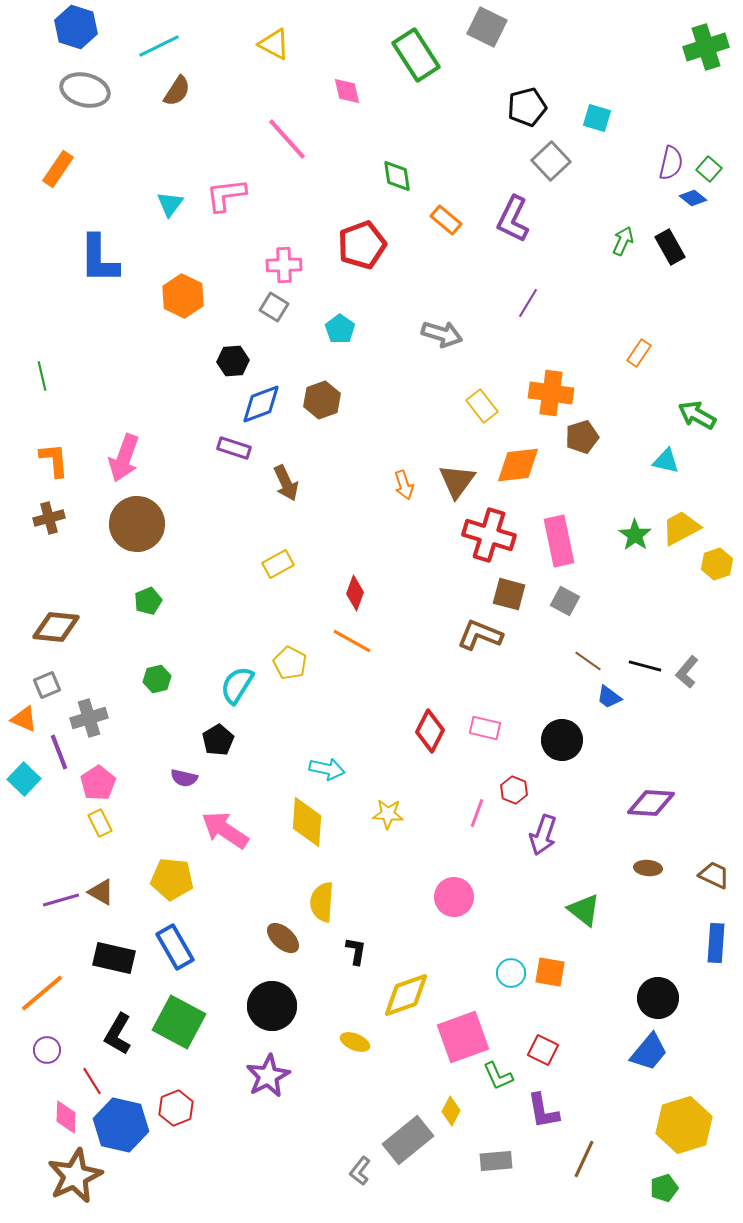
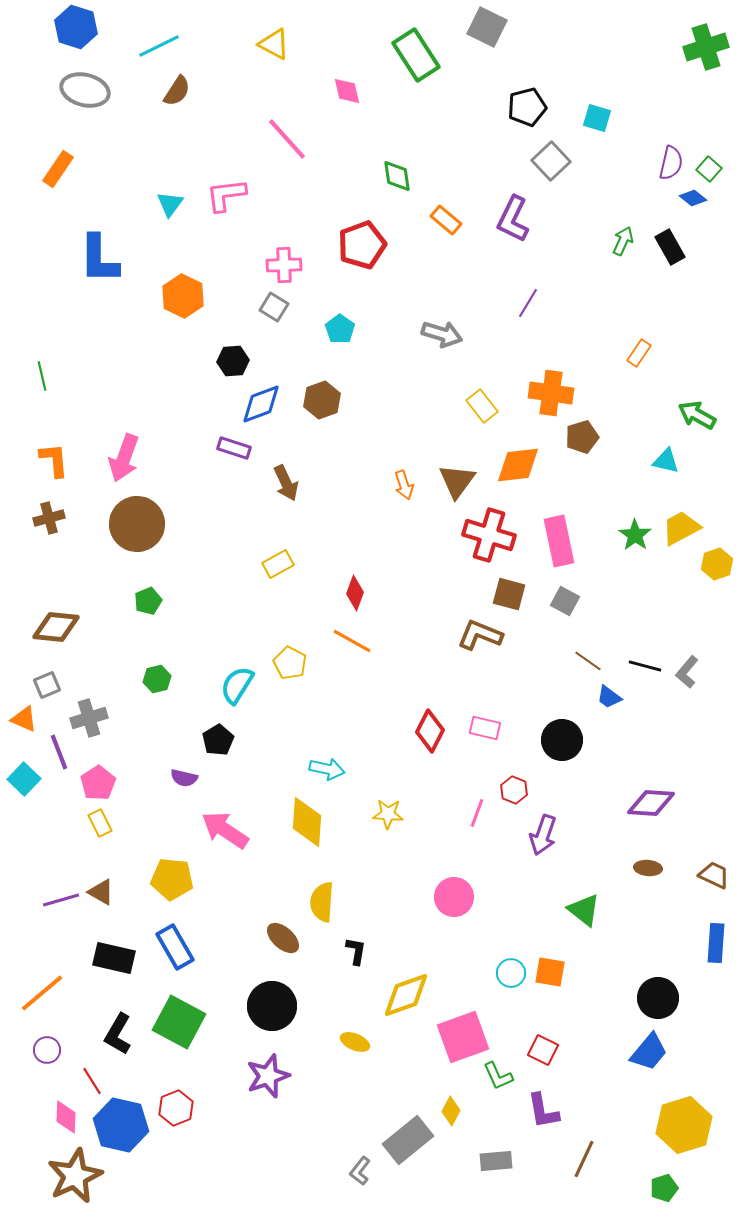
purple star at (268, 1076): rotated 9 degrees clockwise
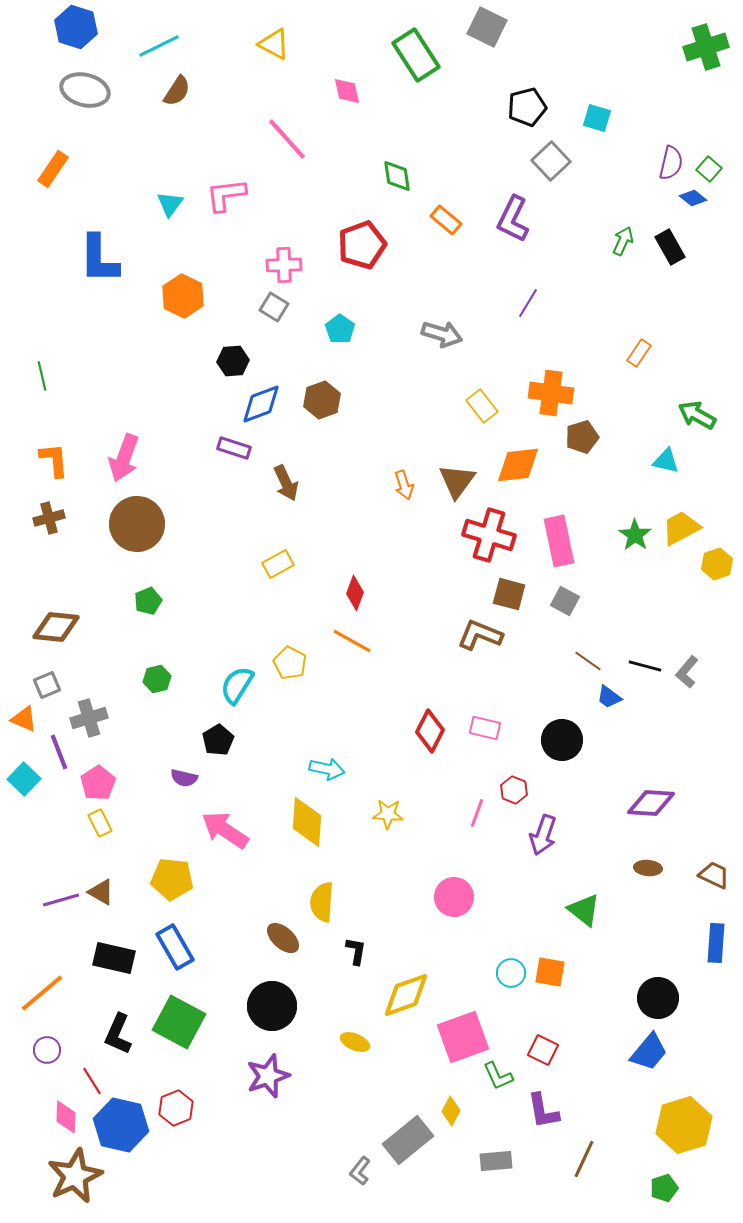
orange rectangle at (58, 169): moved 5 px left
black L-shape at (118, 1034): rotated 6 degrees counterclockwise
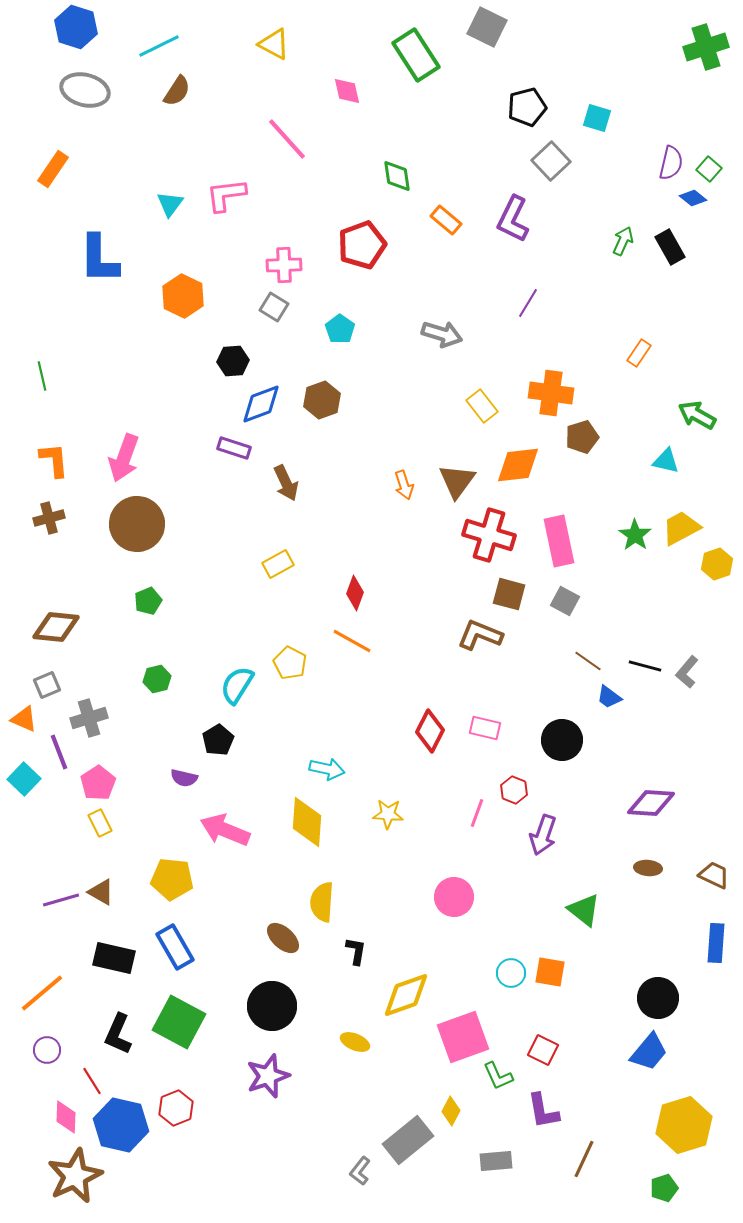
pink arrow at (225, 830): rotated 12 degrees counterclockwise
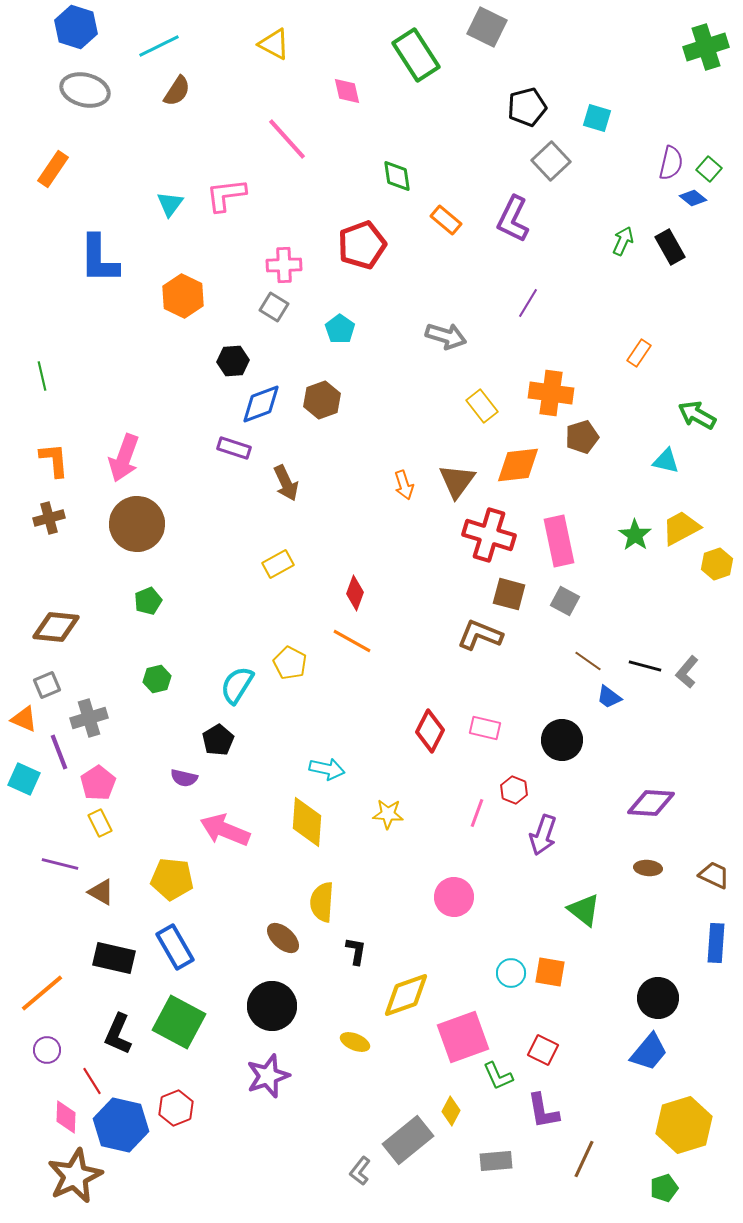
gray arrow at (442, 334): moved 4 px right, 2 px down
cyan square at (24, 779): rotated 20 degrees counterclockwise
purple line at (61, 900): moved 1 px left, 36 px up; rotated 30 degrees clockwise
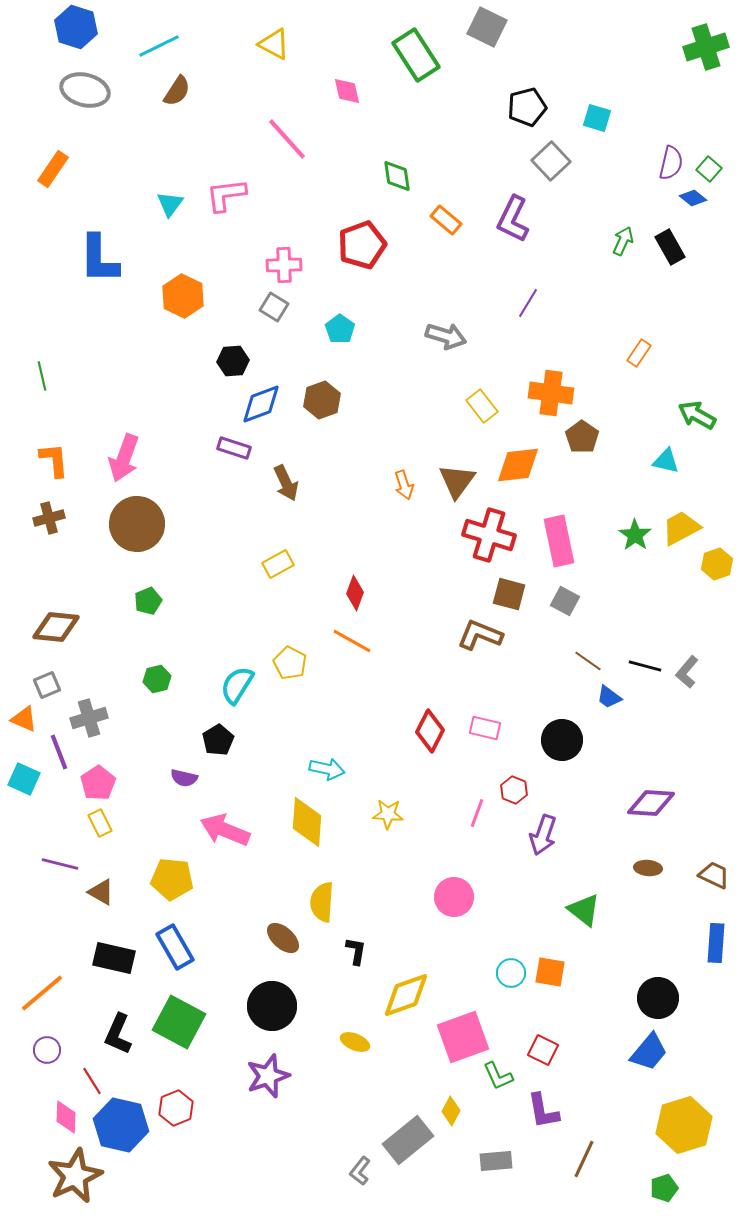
brown pentagon at (582, 437): rotated 20 degrees counterclockwise
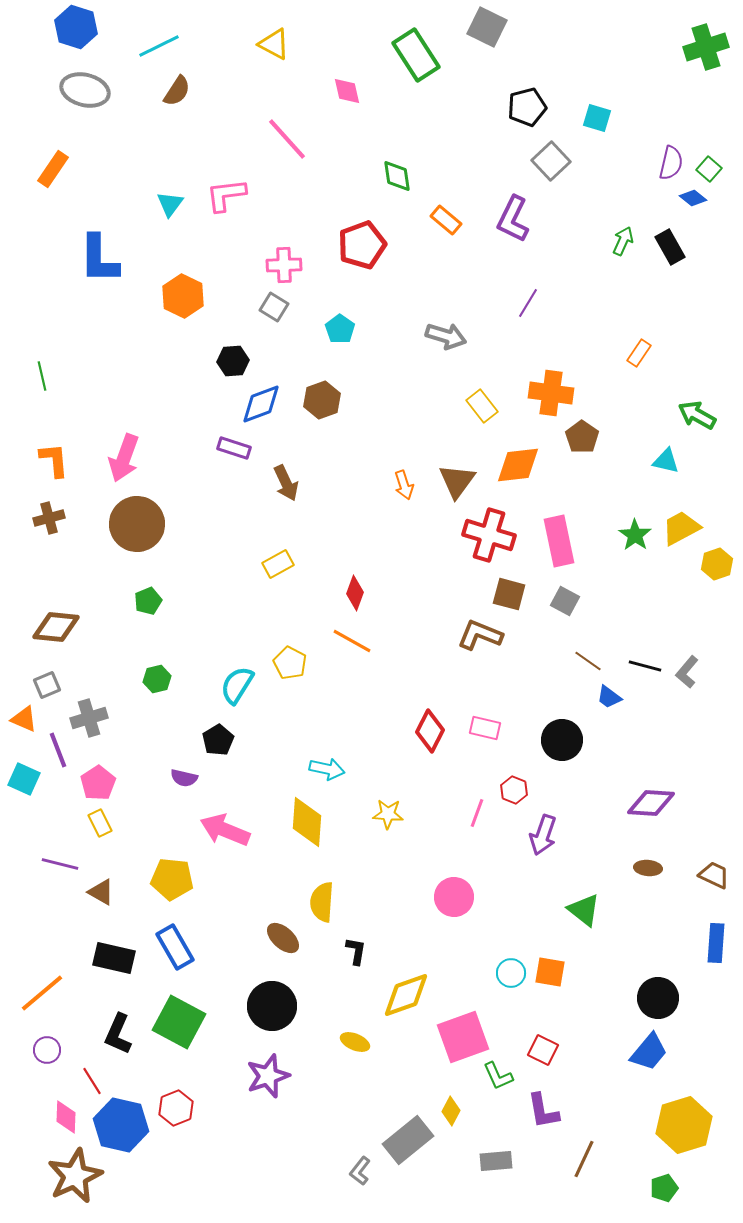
purple line at (59, 752): moved 1 px left, 2 px up
